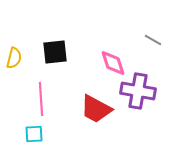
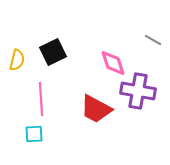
black square: moved 2 px left; rotated 20 degrees counterclockwise
yellow semicircle: moved 3 px right, 2 px down
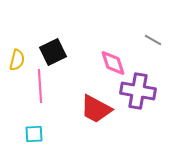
pink line: moved 1 px left, 13 px up
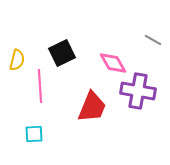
black square: moved 9 px right, 1 px down
pink diamond: rotated 12 degrees counterclockwise
red trapezoid: moved 4 px left, 2 px up; rotated 96 degrees counterclockwise
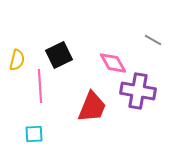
black square: moved 3 px left, 2 px down
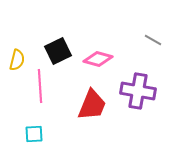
black square: moved 1 px left, 4 px up
pink diamond: moved 15 px left, 4 px up; rotated 44 degrees counterclockwise
red trapezoid: moved 2 px up
